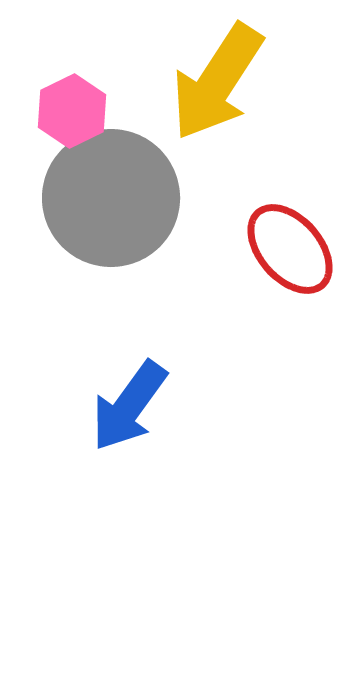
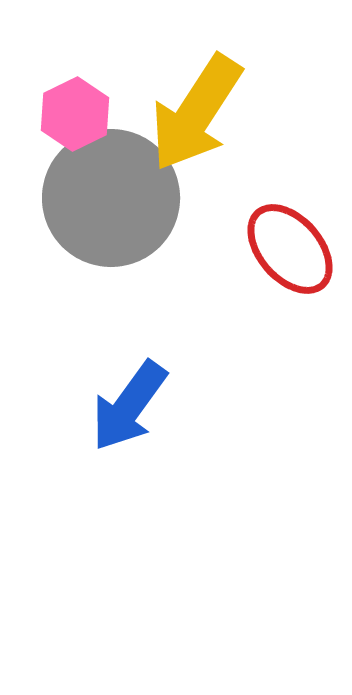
yellow arrow: moved 21 px left, 31 px down
pink hexagon: moved 3 px right, 3 px down
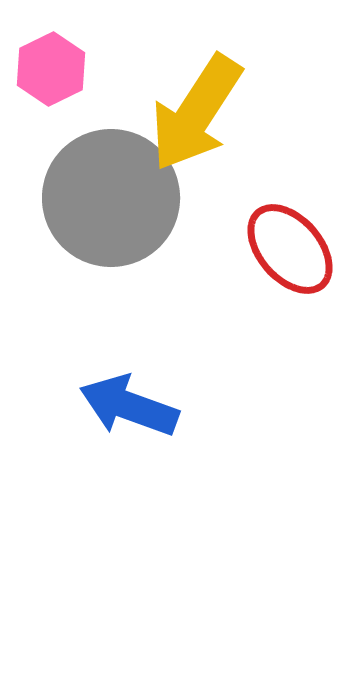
pink hexagon: moved 24 px left, 45 px up
blue arrow: rotated 74 degrees clockwise
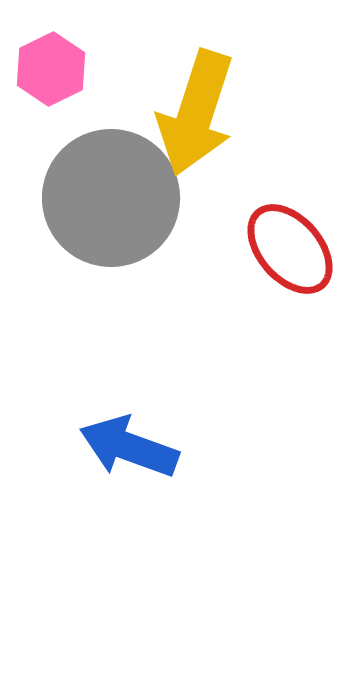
yellow arrow: rotated 15 degrees counterclockwise
blue arrow: moved 41 px down
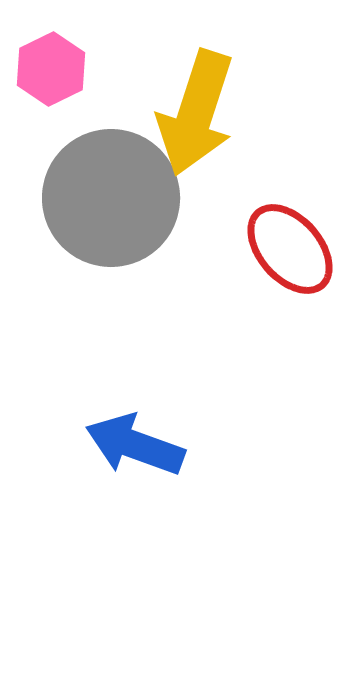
blue arrow: moved 6 px right, 2 px up
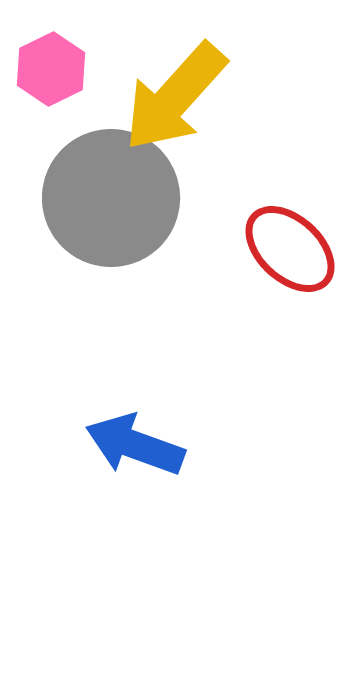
yellow arrow: moved 21 px left, 16 px up; rotated 24 degrees clockwise
red ellipse: rotated 6 degrees counterclockwise
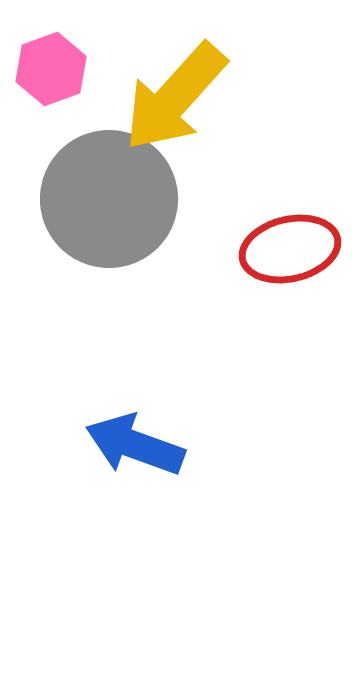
pink hexagon: rotated 6 degrees clockwise
gray circle: moved 2 px left, 1 px down
red ellipse: rotated 56 degrees counterclockwise
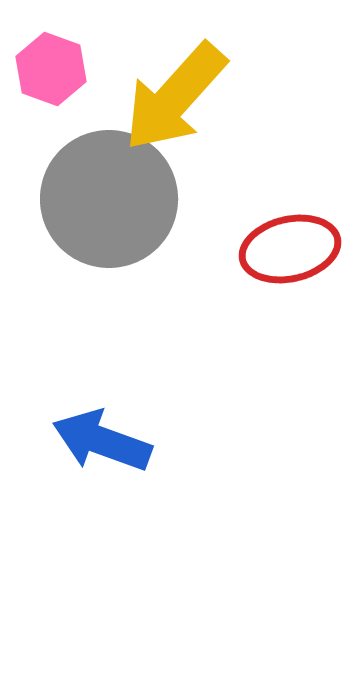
pink hexagon: rotated 20 degrees counterclockwise
blue arrow: moved 33 px left, 4 px up
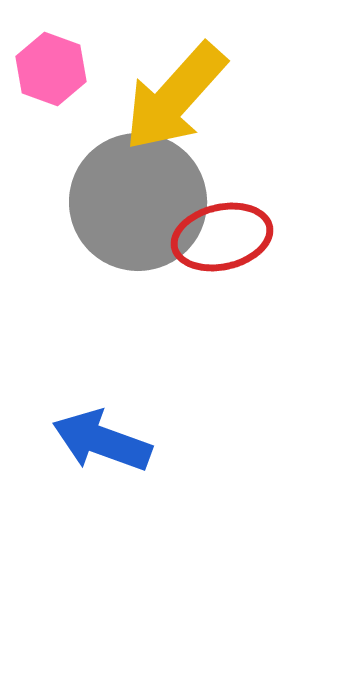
gray circle: moved 29 px right, 3 px down
red ellipse: moved 68 px left, 12 px up
